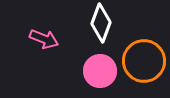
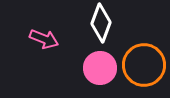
orange circle: moved 4 px down
pink circle: moved 3 px up
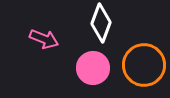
pink circle: moved 7 px left
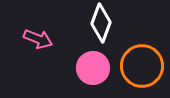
pink arrow: moved 6 px left
orange circle: moved 2 px left, 1 px down
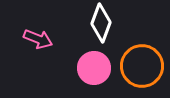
pink circle: moved 1 px right
